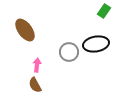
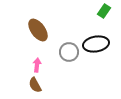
brown ellipse: moved 13 px right
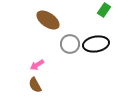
green rectangle: moved 1 px up
brown ellipse: moved 10 px right, 10 px up; rotated 20 degrees counterclockwise
gray circle: moved 1 px right, 8 px up
pink arrow: rotated 128 degrees counterclockwise
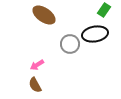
brown ellipse: moved 4 px left, 5 px up
black ellipse: moved 1 px left, 10 px up
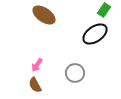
black ellipse: rotated 25 degrees counterclockwise
gray circle: moved 5 px right, 29 px down
pink arrow: rotated 24 degrees counterclockwise
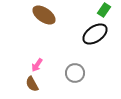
brown semicircle: moved 3 px left, 1 px up
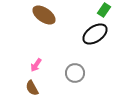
pink arrow: moved 1 px left
brown semicircle: moved 4 px down
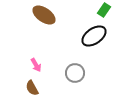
black ellipse: moved 1 px left, 2 px down
pink arrow: rotated 64 degrees counterclockwise
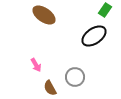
green rectangle: moved 1 px right
gray circle: moved 4 px down
brown semicircle: moved 18 px right
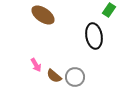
green rectangle: moved 4 px right
brown ellipse: moved 1 px left
black ellipse: rotated 65 degrees counterclockwise
brown semicircle: moved 4 px right, 12 px up; rotated 21 degrees counterclockwise
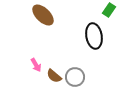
brown ellipse: rotated 10 degrees clockwise
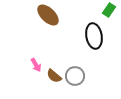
brown ellipse: moved 5 px right
gray circle: moved 1 px up
